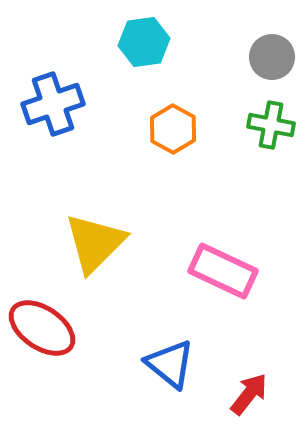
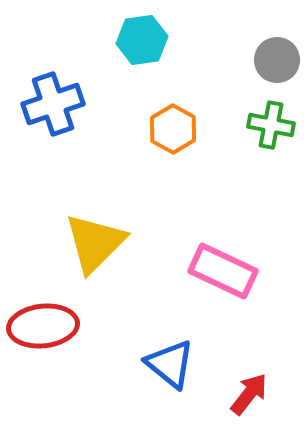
cyan hexagon: moved 2 px left, 2 px up
gray circle: moved 5 px right, 3 px down
red ellipse: moved 1 px right, 2 px up; rotated 40 degrees counterclockwise
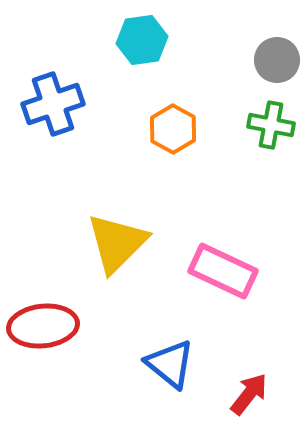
yellow triangle: moved 22 px right
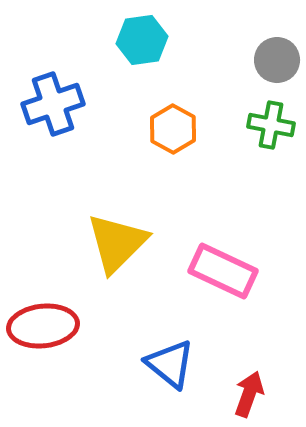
red arrow: rotated 18 degrees counterclockwise
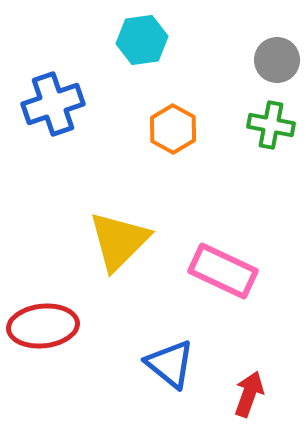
yellow triangle: moved 2 px right, 2 px up
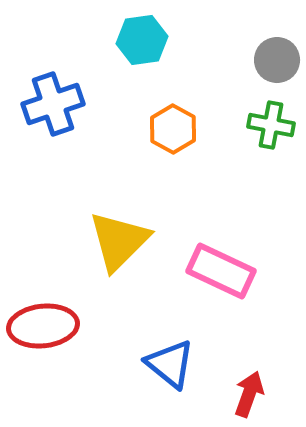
pink rectangle: moved 2 px left
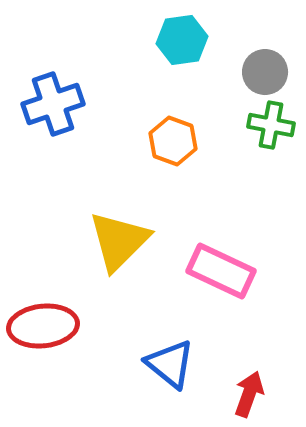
cyan hexagon: moved 40 px right
gray circle: moved 12 px left, 12 px down
orange hexagon: moved 12 px down; rotated 9 degrees counterclockwise
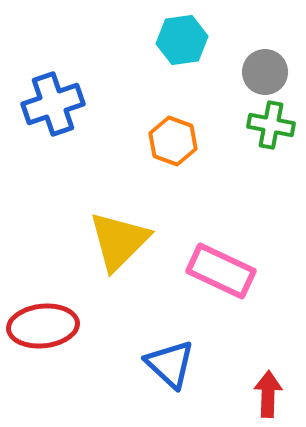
blue triangle: rotated 4 degrees clockwise
red arrow: moved 19 px right; rotated 18 degrees counterclockwise
